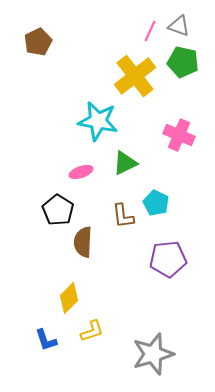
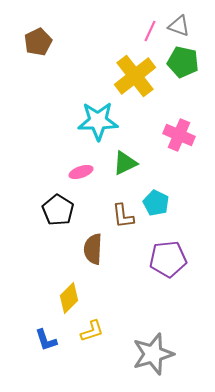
cyan star: rotated 12 degrees counterclockwise
brown semicircle: moved 10 px right, 7 px down
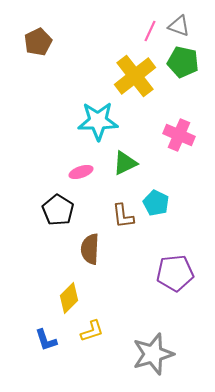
brown semicircle: moved 3 px left
purple pentagon: moved 7 px right, 14 px down
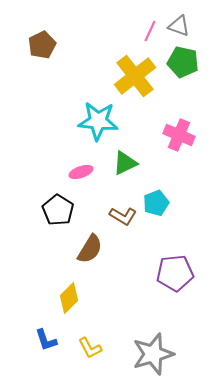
brown pentagon: moved 4 px right, 3 px down
cyan star: rotated 6 degrees clockwise
cyan pentagon: rotated 25 degrees clockwise
brown L-shape: rotated 52 degrees counterclockwise
brown semicircle: rotated 152 degrees counterclockwise
yellow L-shape: moved 2 px left, 17 px down; rotated 80 degrees clockwise
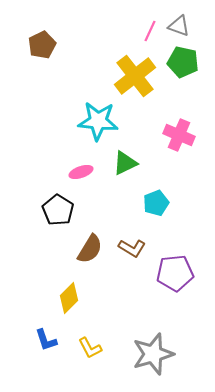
brown L-shape: moved 9 px right, 32 px down
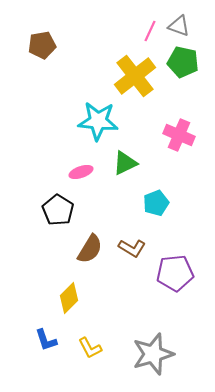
brown pentagon: rotated 16 degrees clockwise
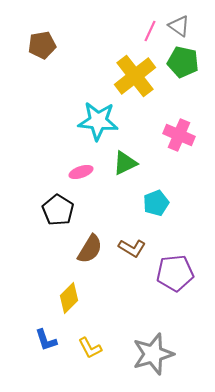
gray triangle: rotated 15 degrees clockwise
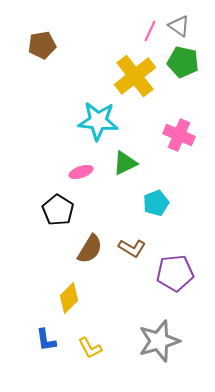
blue L-shape: rotated 10 degrees clockwise
gray star: moved 6 px right, 13 px up
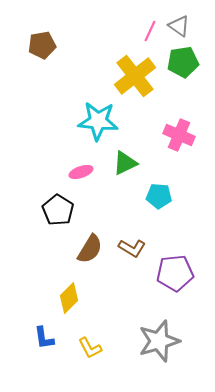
green pentagon: rotated 20 degrees counterclockwise
cyan pentagon: moved 3 px right, 7 px up; rotated 25 degrees clockwise
blue L-shape: moved 2 px left, 2 px up
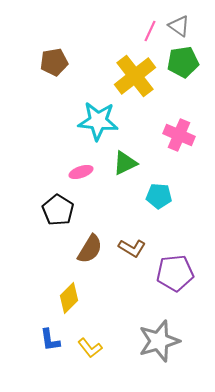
brown pentagon: moved 12 px right, 17 px down
blue L-shape: moved 6 px right, 2 px down
yellow L-shape: rotated 10 degrees counterclockwise
